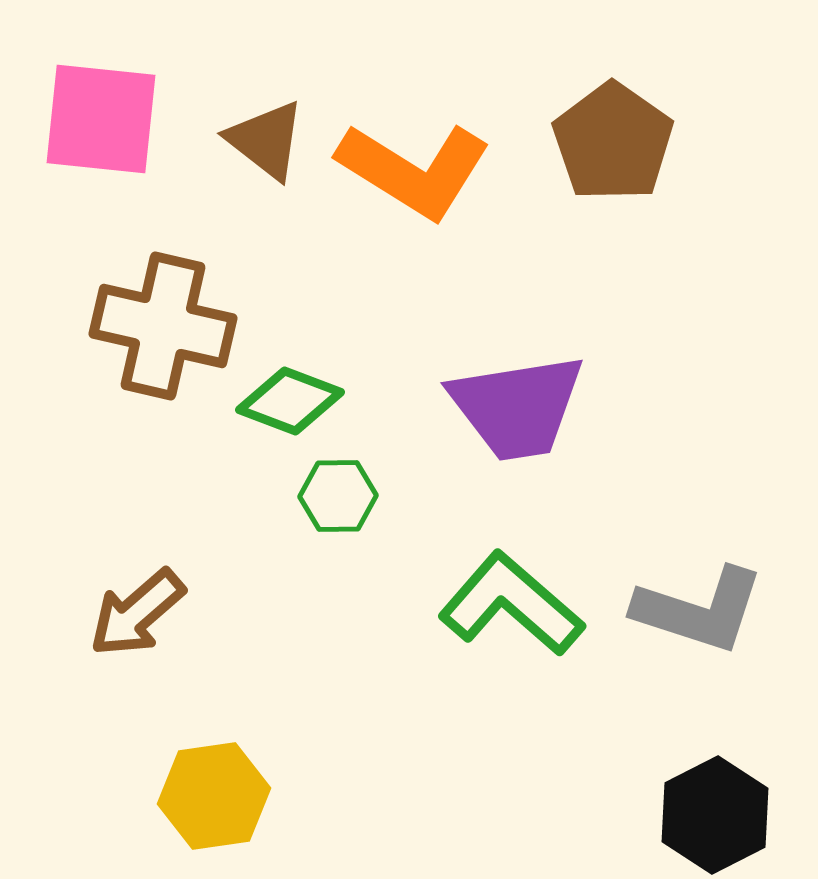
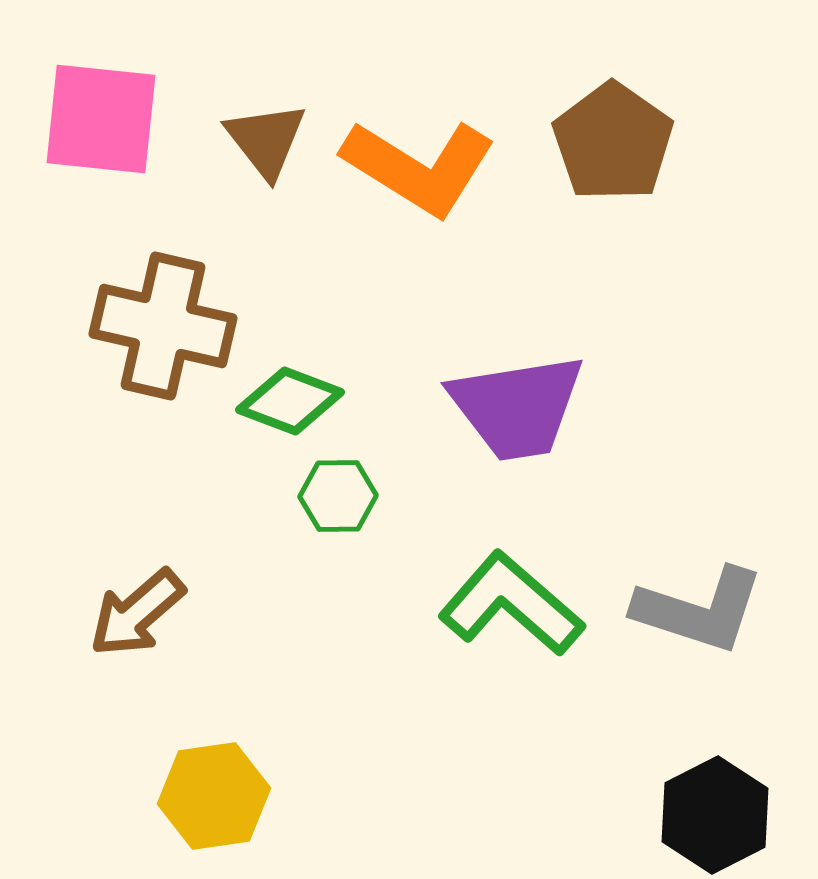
brown triangle: rotated 14 degrees clockwise
orange L-shape: moved 5 px right, 3 px up
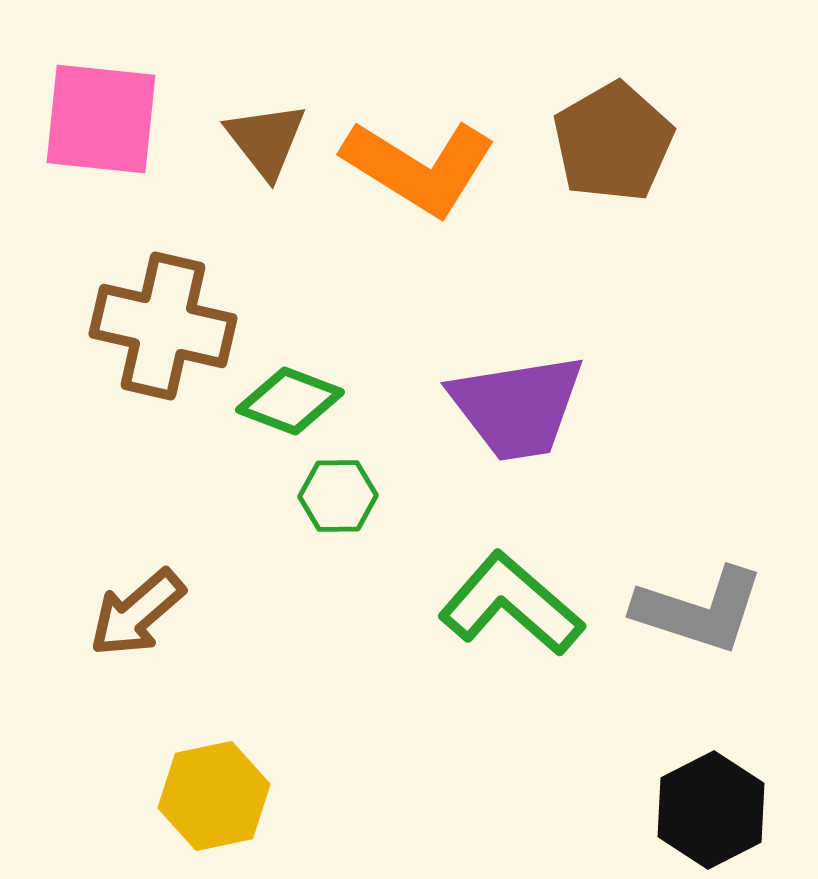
brown pentagon: rotated 7 degrees clockwise
yellow hexagon: rotated 4 degrees counterclockwise
black hexagon: moved 4 px left, 5 px up
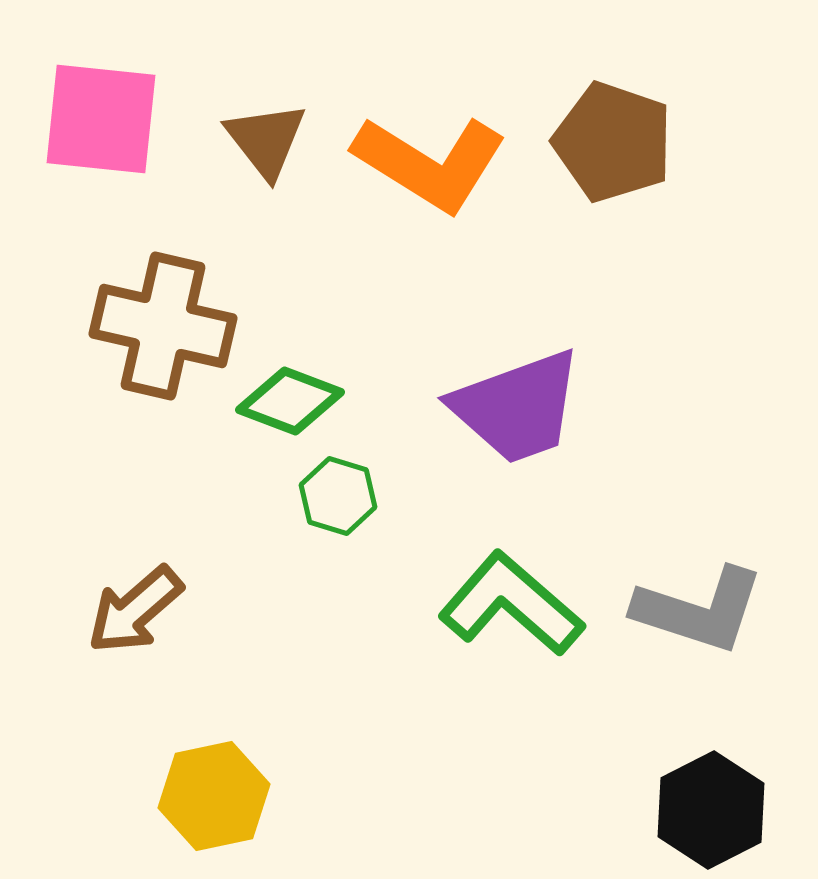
brown pentagon: rotated 23 degrees counterclockwise
orange L-shape: moved 11 px right, 4 px up
purple trapezoid: rotated 11 degrees counterclockwise
green hexagon: rotated 18 degrees clockwise
brown arrow: moved 2 px left, 3 px up
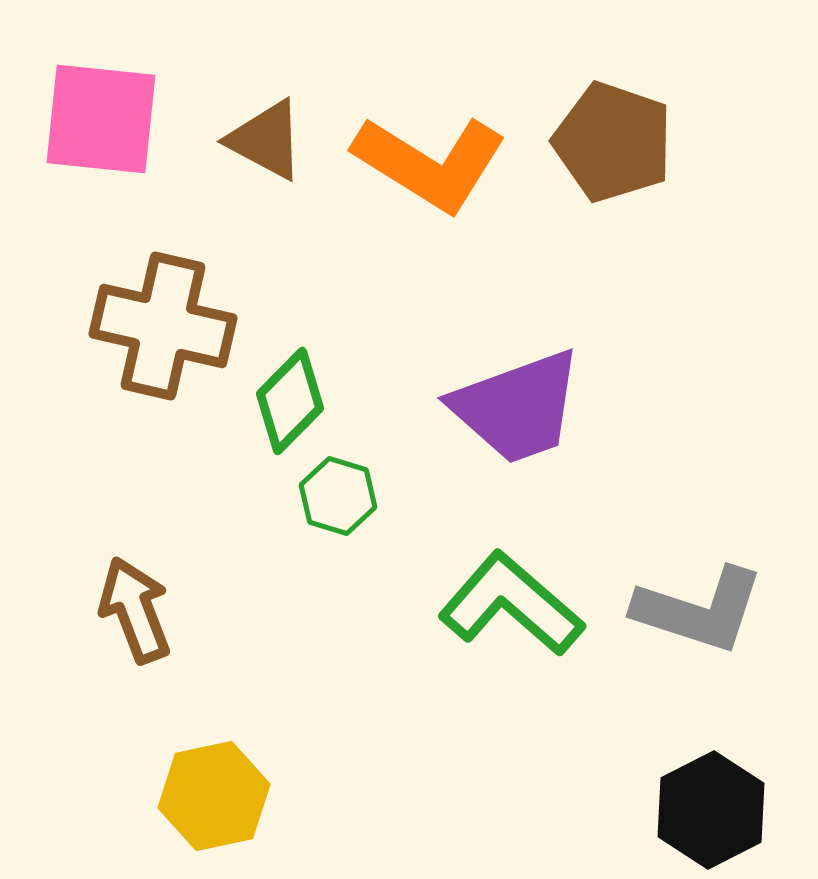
brown triangle: rotated 24 degrees counterclockwise
green diamond: rotated 66 degrees counterclockwise
brown arrow: rotated 110 degrees clockwise
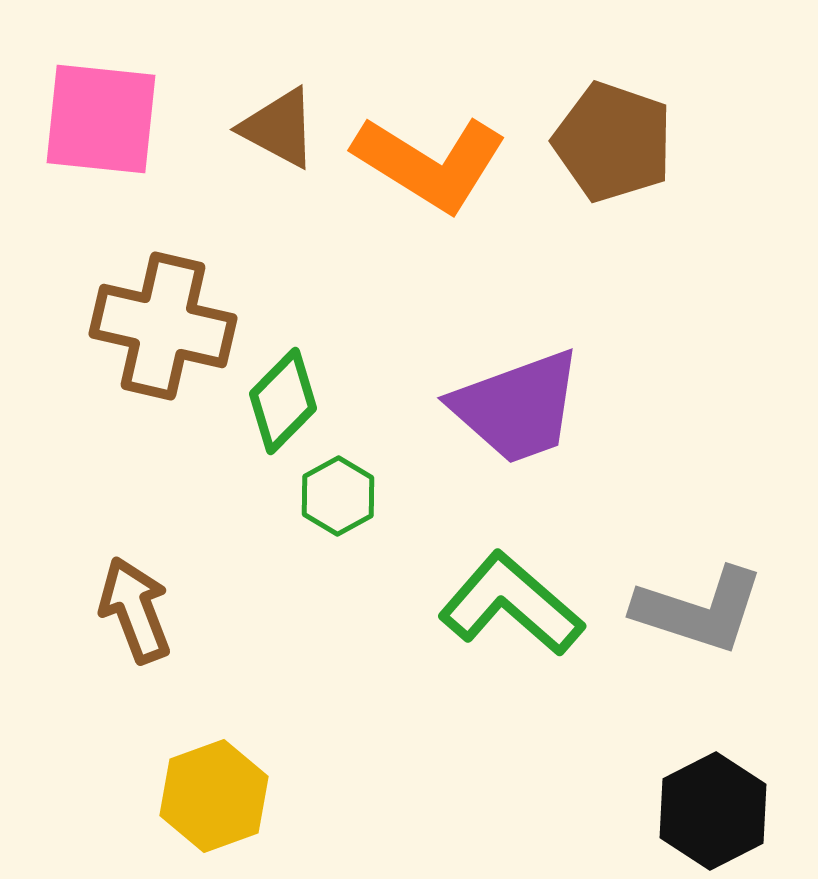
brown triangle: moved 13 px right, 12 px up
green diamond: moved 7 px left
green hexagon: rotated 14 degrees clockwise
yellow hexagon: rotated 8 degrees counterclockwise
black hexagon: moved 2 px right, 1 px down
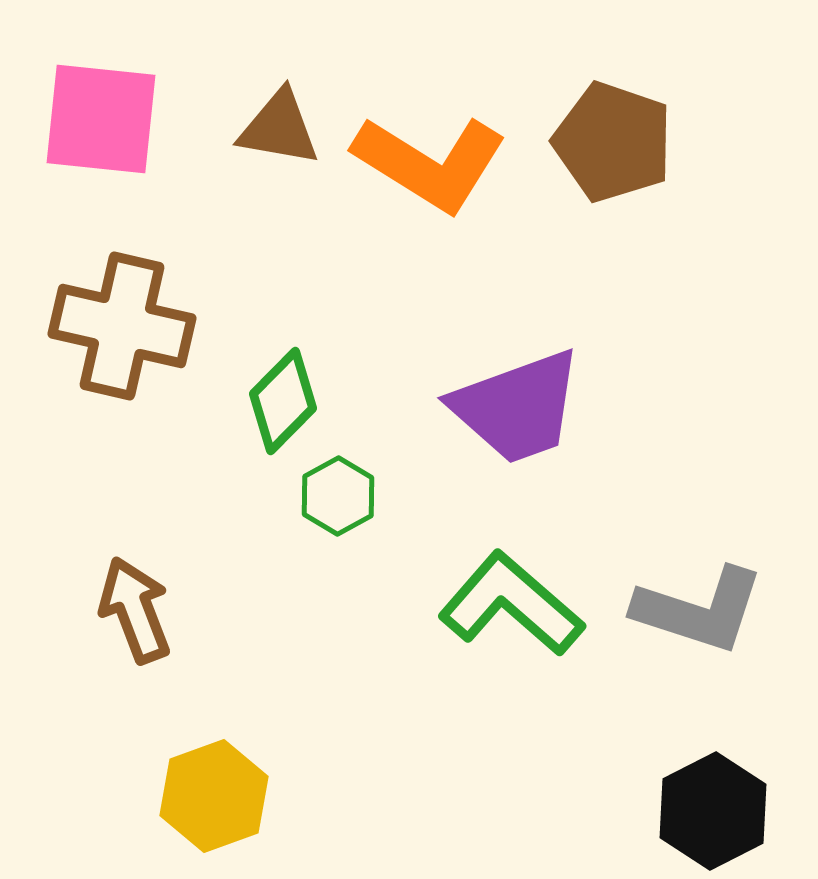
brown triangle: rotated 18 degrees counterclockwise
brown cross: moved 41 px left
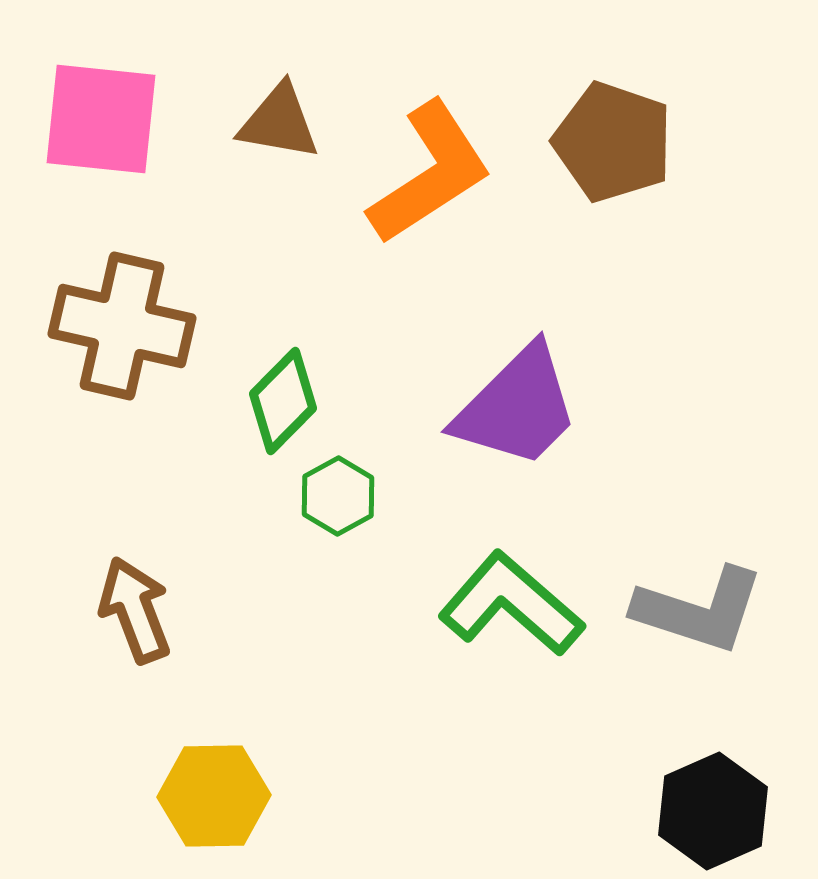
brown triangle: moved 6 px up
orange L-shape: moved 10 px down; rotated 65 degrees counterclockwise
purple trapezoid: rotated 25 degrees counterclockwise
yellow hexagon: rotated 19 degrees clockwise
black hexagon: rotated 3 degrees clockwise
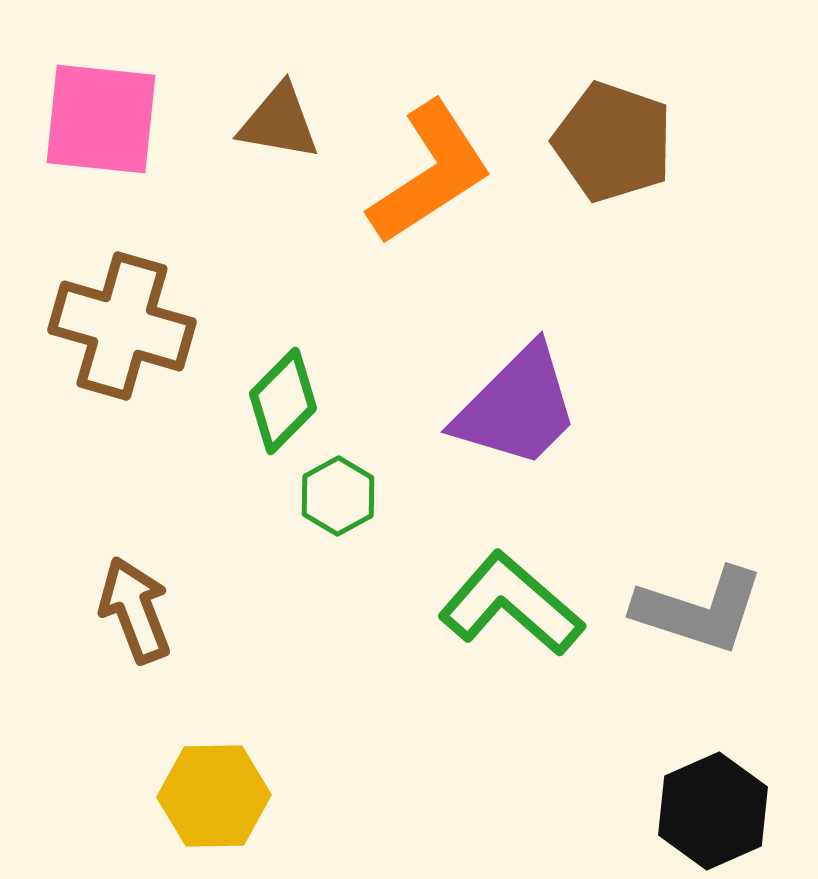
brown cross: rotated 3 degrees clockwise
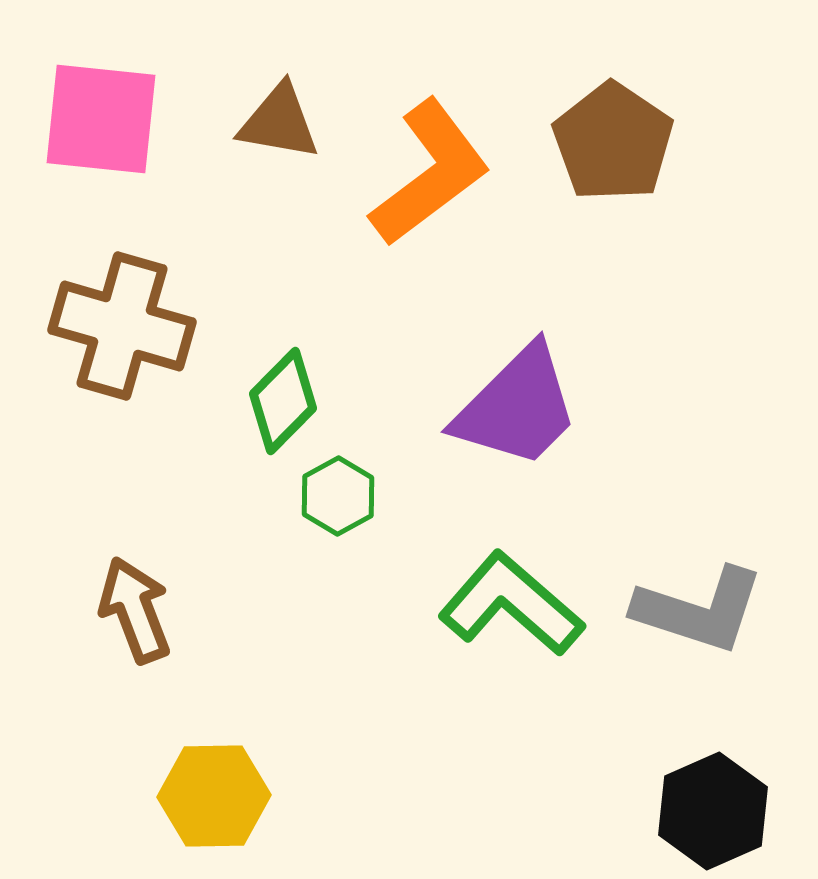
brown pentagon: rotated 15 degrees clockwise
orange L-shape: rotated 4 degrees counterclockwise
